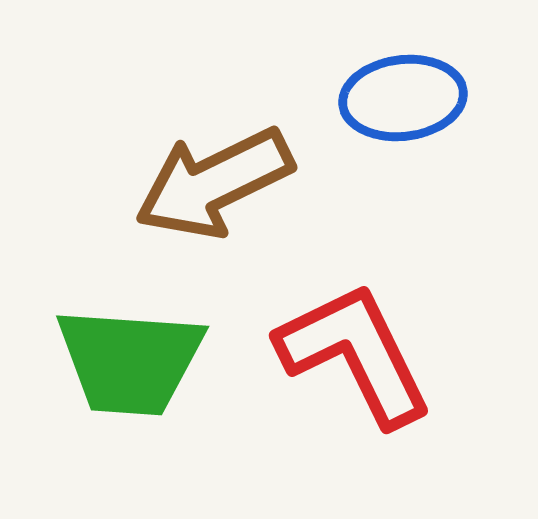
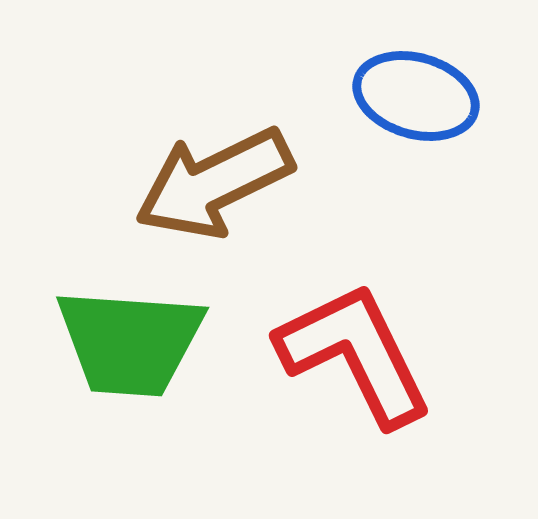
blue ellipse: moved 13 px right, 2 px up; rotated 23 degrees clockwise
green trapezoid: moved 19 px up
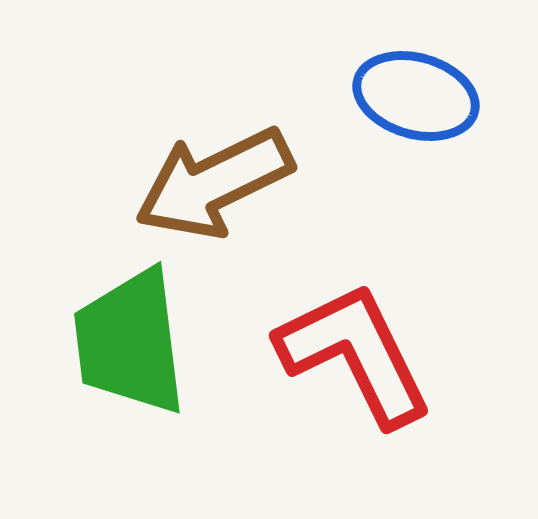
green trapezoid: rotated 79 degrees clockwise
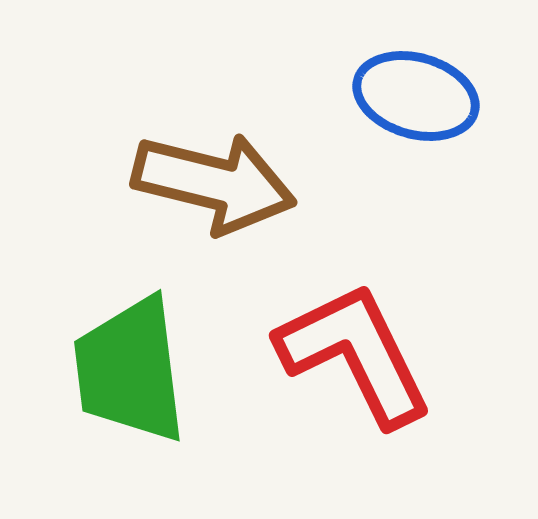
brown arrow: rotated 140 degrees counterclockwise
green trapezoid: moved 28 px down
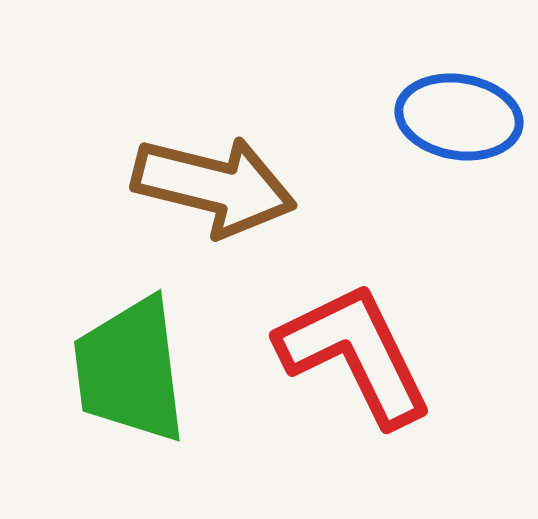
blue ellipse: moved 43 px right, 21 px down; rotated 7 degrees counterclockwise
brown arrow: moved 3 px down
